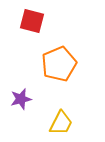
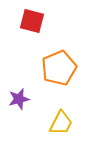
orange pentagon: moved 4 px down
purple star: moved 2 px left
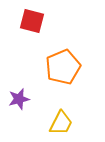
orange pentagon: moved 4 px right, 1 px up
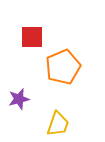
red square: moved 16 px down; rotated 15 degrees counterclockwise
yellow trapezoid: moved 3 px left, 1 px down; rotated 8 degrees counterclockwise
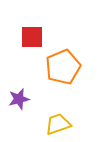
yellow trapezoid: rotated 128 degrees counterclockwise
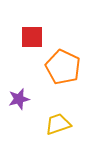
orange pentagon: rotated 24 degrees counterclockwise
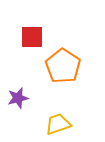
orange pentagon: moved 1 px up; rotated 8 degrees clockwise
purple star: moved 1 px left, 1 px up
